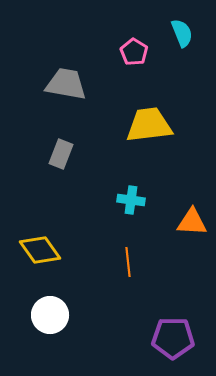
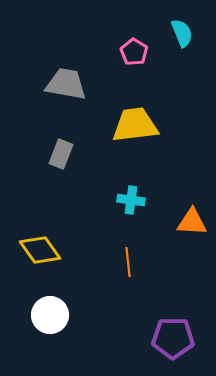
yellow trapezoid: moved 14 px left
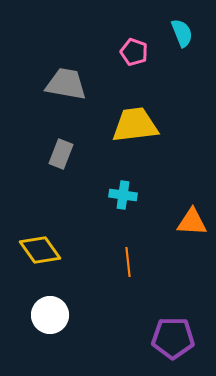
pink pentagon: rotated 12 degrees counterclockwise
cyan cross: moved 8 px left, 5 px up
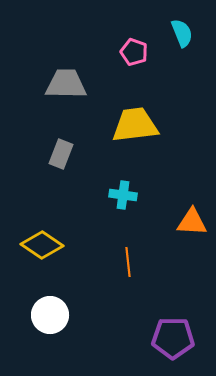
gray trapezoid: rotated 9 degrees counterclockwise
yellow diamond: moved 2 px right, 5 px up; rotated 21 degrees counterclockwise
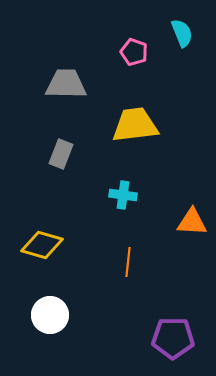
yellow diamond: rotated 18 degrees counterclockwise
orange line: rotated 12 degrees clockwise
